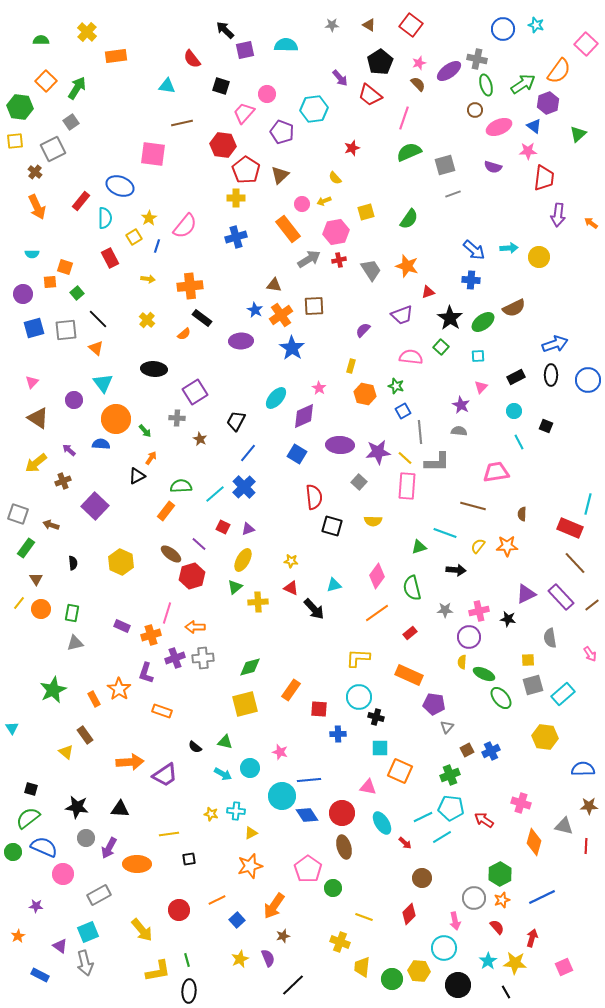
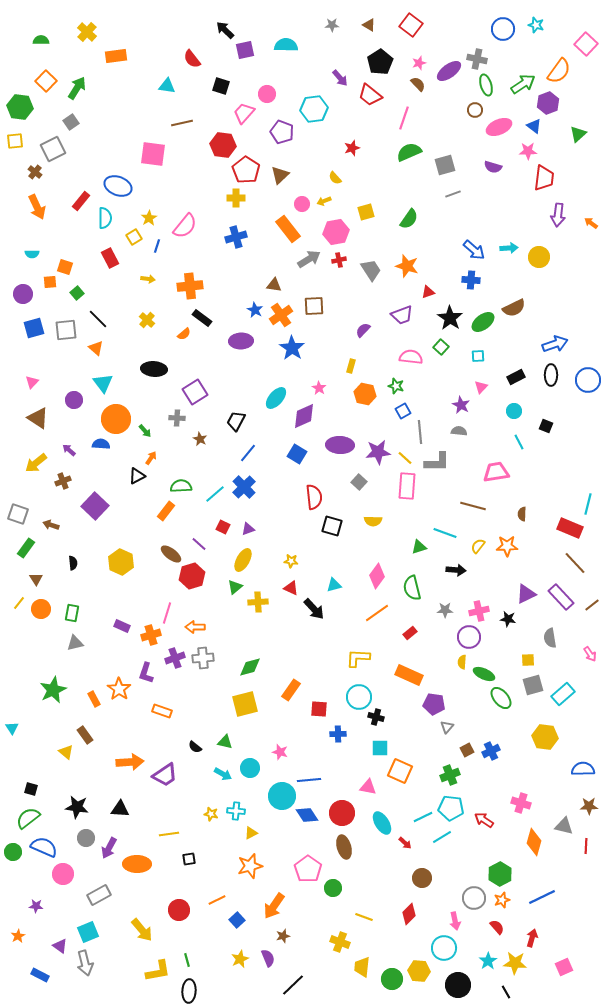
blue ellipse at (120, 186): moved 2 px left
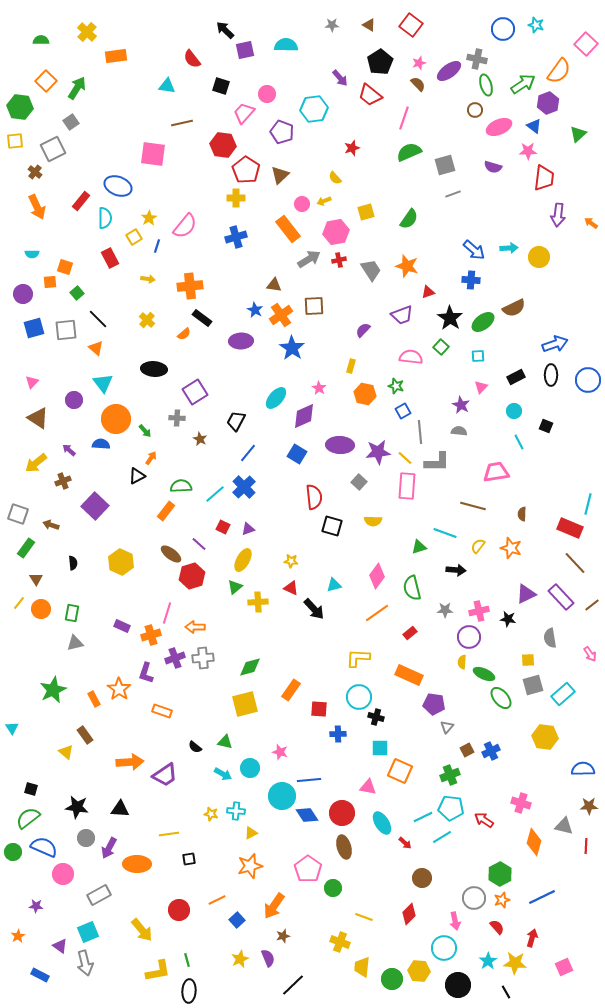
orange star at (507, 546): moved 4 px right, 2 px down; rotated 20 degrees clockwise
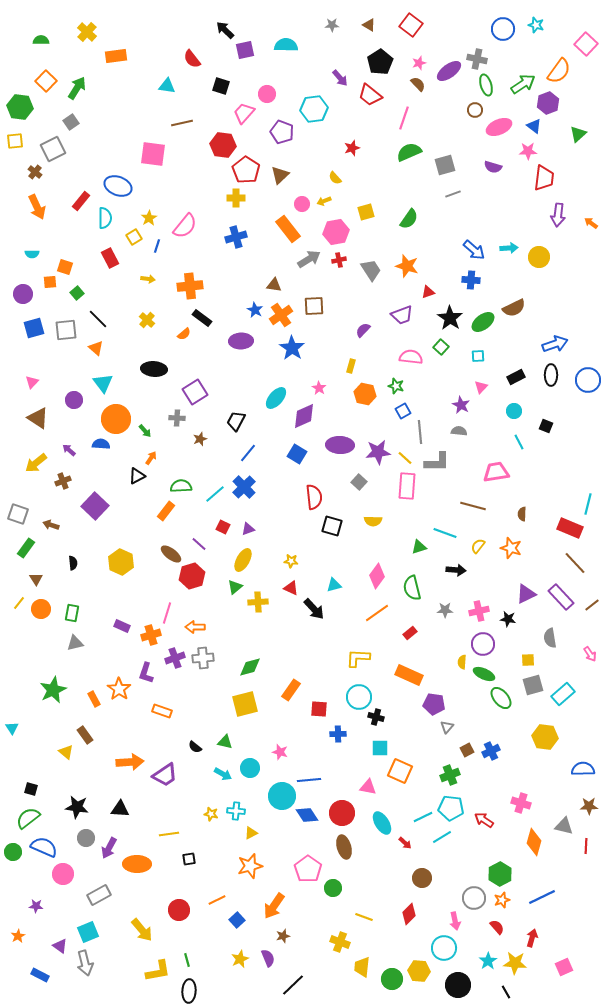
brown star at (200, 439): rotated 24 degrees clockwise
purple circle at (469, 637): moved 14 px right, 7 px down
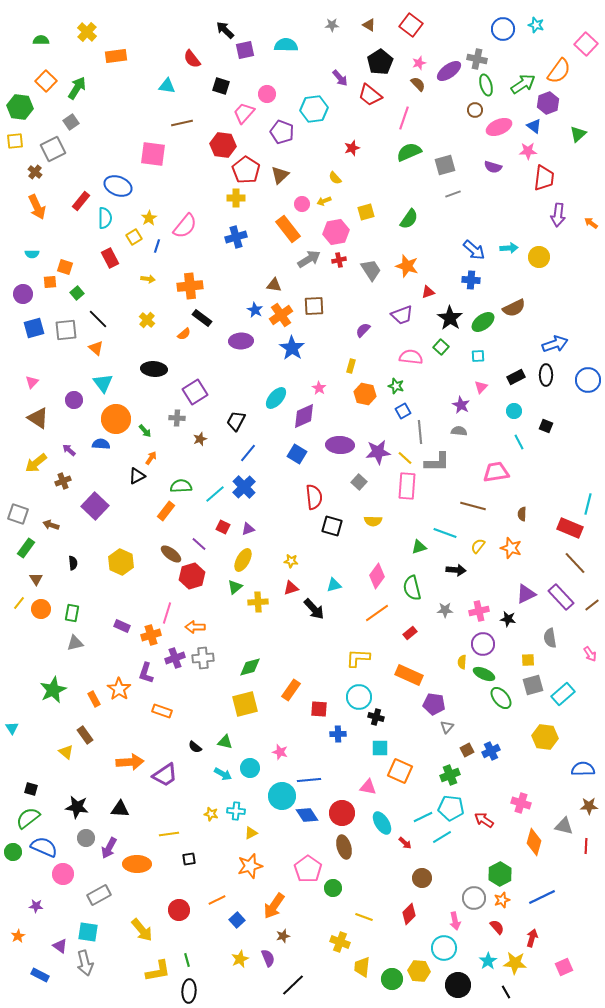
black ellipse at (551, 375): moved 5 px left
red triangle at (291, 588): rotated 42 degrees counterclockwise
cyan square at (88, 932): rotated 30 degrees clockwise
